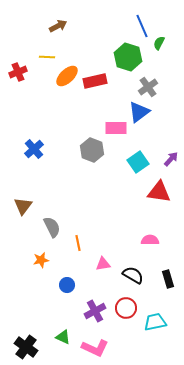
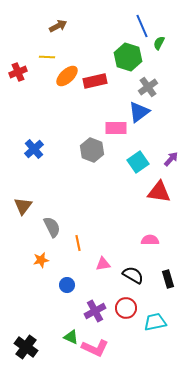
green triangle: moved 8 px right
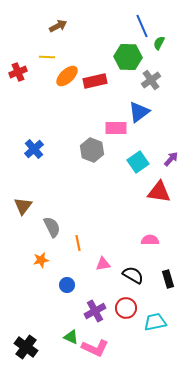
green hexagon: rotated 16 degrees counterclockwise
gray cross: moved 3 px right, 7 px up
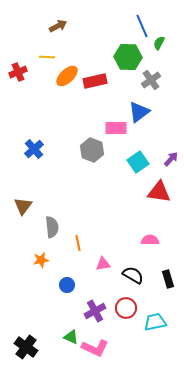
gray semicircle: rotated 20 degrees clockwise
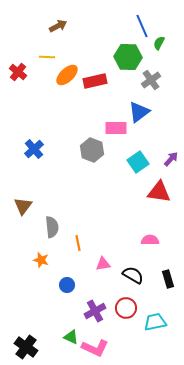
red cross: rotated 30 degrees counterclockwise
orange ellipse: moved 1 px up
orange star: rotated 28 degrees clockwise
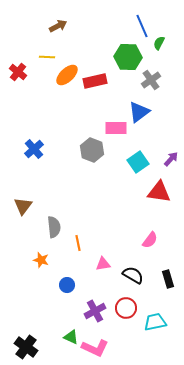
gray semicircle: moved 2 px right
pink semicircle: rotated 126 degrees clockwise
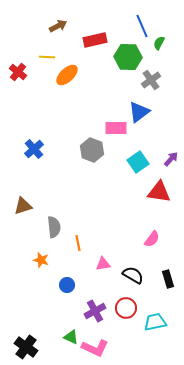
red rectangle: moved 41 px up
brown triangle: rotated 36 degrees clockwise
pink semicircle: moved 2 px right, 1 px up
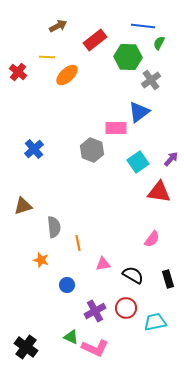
blue line: moved 1 px right; rotated 60 degrees counterclockwise
red rectangle: rotated 25 degrees counterclockwise
